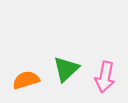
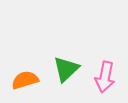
orange semicircle: moved 1 px left
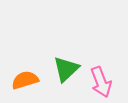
pink arrow: moved 4 px left, 5 px down; rotated 32 degrees counterclockwise
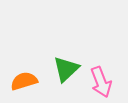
orange semicircle: moved 1 px left, 1 px down
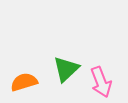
orange semicircle: moved 1 px down
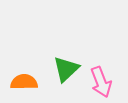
orange semicircle: rotated 16 degrees clockwise
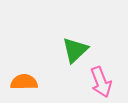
green triangle: moved 9 px right, 19 px up
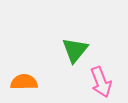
green triangle: rotated 8 degrees counterclockwise
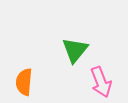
orange semicircle: rotated 84 degrees counterclockwise
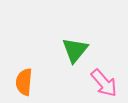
pink arrow: moved 3 px right, 1 px down; rotated 20 degrees counterclockwise
